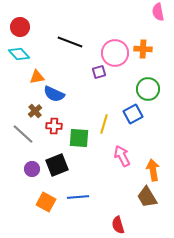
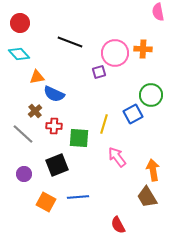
red circle: moved 4 px up
green circle: moved 3 px right, 6 px down
pink arrow: moved 5 px left, 1 px down; rotated 10 degrees counterclockwise
purple circle: moved 8 px left, 5 px down
red semicircle: rotated 12 degrees counterclockwise
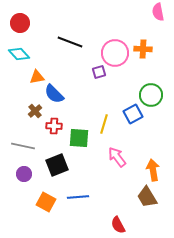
blue semicircle: rotated 20 degrees clockwise
gray line: moved 12 px down; rotated 30 degrees counterclockwise
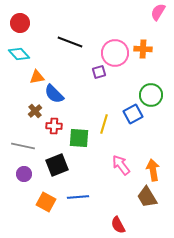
pink semicircle: rotated 42 degrees clockwise
pink arrow: moved 4 px right, 8 px down
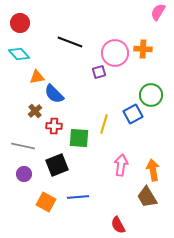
pink arrow: rotated 45 degrees clockwise
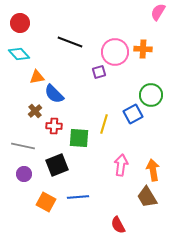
pink circle: moved 1 px up
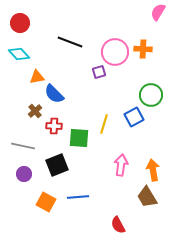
blue square: moved 1 px right, 3 px down
